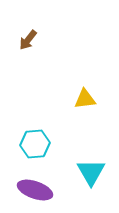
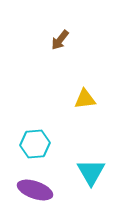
brown arrow: moved 32 px right
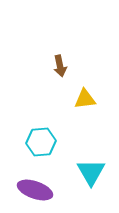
brown arrow: moved 26 px down; rotated 50 degrees counterclockwise
cyan hexagon: moved 6 px right, 2 px up
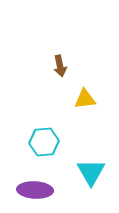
cyan hexagon: moved 3 px right
purple ellipse: rotated 16 degrees counterclockwise
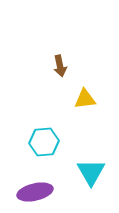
purple ellipse: moved 2 px down; rotated 16 degrees counterclockwise
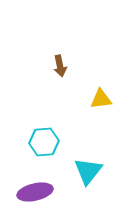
yellow triangle: moved 16 px right
cyan triangle: moved 3 px left, 1 px up; rotated 8 degrees clockwise
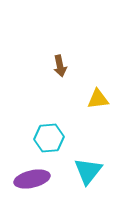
yellow triangle: moved 3 px left
cyan hexagon: moved 5 px right, 4 px up
purple ellipse: moved 3 px left, 13 px up
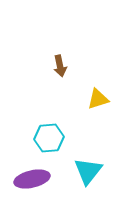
yellow triangle: rotated 10 degrees counterclockwise
